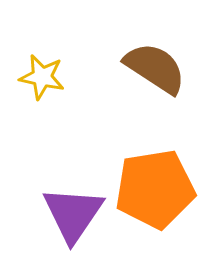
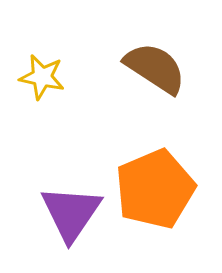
orange pentagon: rotated 14 degrees counterclockwise
purple triangle: moved 2 px left, 1 px up
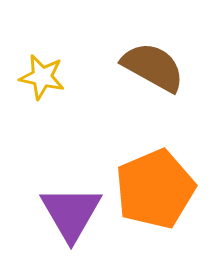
brown semicircle: moved 2 px left, 1 px up; rotated 4 degrees counterclockwise
purple triangle: rotated 4 degrees counterclockwise
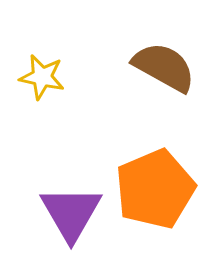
brown semicircle: moved 11 px right
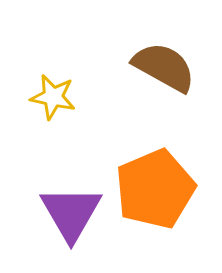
yellow star: moved 11 px right, 20 px down
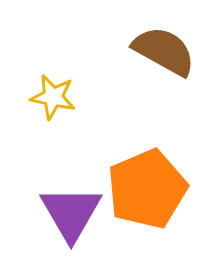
brown semicircle: moved 16 px up
orange pentagon: moved 8 px left
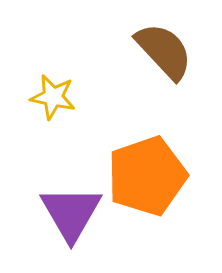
brown semicircle: rotated 18 degrees clockwise
orange pentagon: moved 13 px up; rotated 4 degrees clockwise
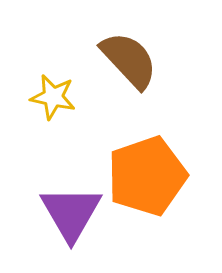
brown semicircle: moved 35 px left, 9 px down
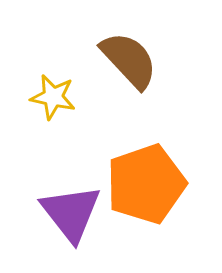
orange pentagon: moved 1 px left, 8 px down
purple triangle: rotated 8 degrees counterclockwise
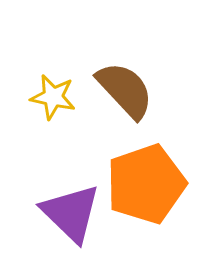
brown semicircle: moved 4 px left, 30 px down
purple triangle: rotated 8 degrees counterclockwise
